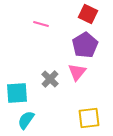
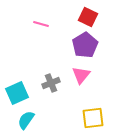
red square: moved 3 px down
pink triangle: moved 4 px right, 3 px down
gray cross: moved 1 px right, 4 px down; rotated 24 degrees clockwise
cyan square: rotated 20 degrees counterclockwise
yellow square: moved 4 px right
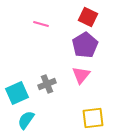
gray cross: moved 4 px left, 1 px down
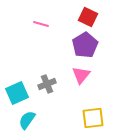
cyan semicircle: moved 1 px right
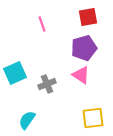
red square: rotated 36 degrees counterclockwise
pink line: moved 1 px right; rotated 56 degrees clockwise
purple pentagon: moved 1 px left, 3 px down; rotated 15 degrees clockwise
pink triangle: rotated 36 degrees counterclockwise
cyan square: moved 2 px left, 20 px up
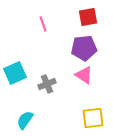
pink line: moved 1 px right
purple pentagon: rotated 10 degrees clockwise
pink triangle: moved 3 px right
cyan semicircle: moved 2 px left
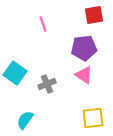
red square: moved 6 px right, 2 px up
cyan square: rotated 30 degrees counterclockwise
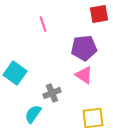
red square: moved 5 px right, 1 px up
gray cross: moved 5 px right, 9 px down
cyan semicircle: moved 8 px right, 6 px up
